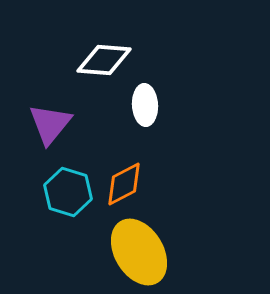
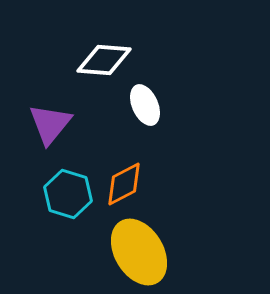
white ellipse: rotated 21 degrees counterclockwise
cyan hexagon: moved 2 px down
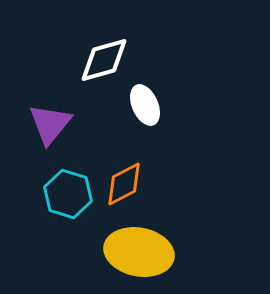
white diamond: rotated 20 degrees counterclockwise
yellow ellipse: rotated 48 degrees counterclockwise
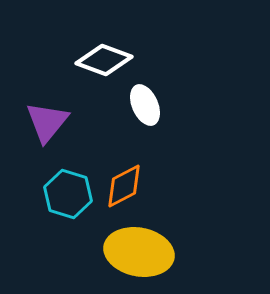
white diamond: rotated 36 degrees clockwise
purple triangle: moved 3 px left, 2 px up
orange diamond: moved 2 px down
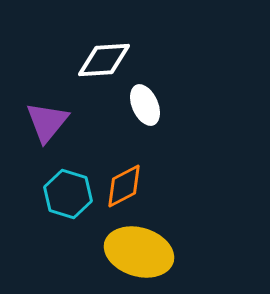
white diamond: rotated 24 degrees counterclockwise
yellow ellipse: rotated 6 degrees clockwise
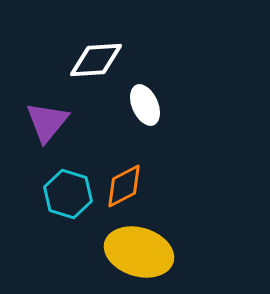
white diamond: moved 8 px left
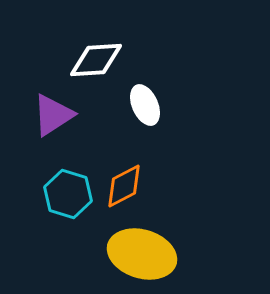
purple triangle: moved 6 px right, 7 px up; rotated 18 degrees clockwise
yellow ellipse: moved 3 px right, 2 px down
